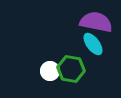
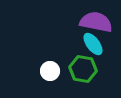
green hexagon: moved 12 px right
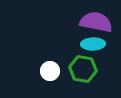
cyan ellipse: rotated 55 degrees counterclockwise
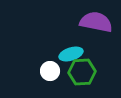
cyan ellipse: moved 22 px left, 10 px down; rotated 15 degrees counterclockwise
green hexagon: moved 1 px left, 3 px down; rotated 12 degrees counterclockwise
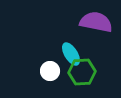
cyan ellipse: rotated 75 degrees clockwise
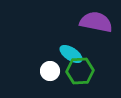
cyan ellipse: rotated 25 degrees counterclockwise
green hexagon: moved 2 px left, 1 px up
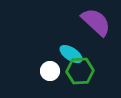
purple semicircle: rotated 32 degrees clockwise
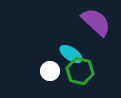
green hexagon: rotated 16 degrees clockwise
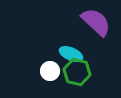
cyan ellipse: rotated 10 degrees counterclockwise
green hexagon: moved 3 px left, 1 px down
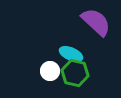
green hexagon: moved 2 px left, 1 px down
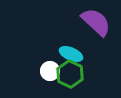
green hexagon: moved 5 px left, 1 px down; rotated 12 degrees clockwise
